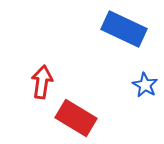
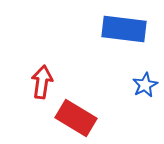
blue rectangle: rotated 18 degrees counterclockwise
blue star: rotated 15 degrees clockwise
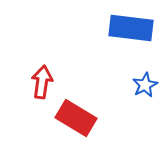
blue rectangle: moved 7 px right, 1 px up
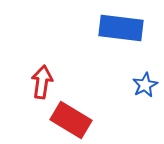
blue rectangle: moved 10 px left
red rectangle: moved 5 px left, 2 px down
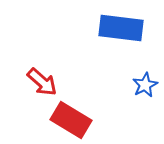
red arrow: rotated 124 degrees clockwise
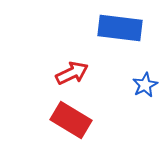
blue rectangle: moved 1 px left
red arrow: moved 30 px right, 9 px up; rotated 68 degrees counterclockwise
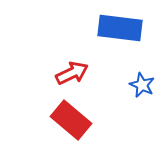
blue star: moved 3 px left; rotated 20 degrees counterclockwise
red rectangle: rotated 9 degrees clockwise
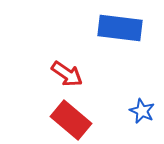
red arrow: moved 5 px left, 1 px down; rotated 60 degrees clockwise
blue star: moved 26 px down
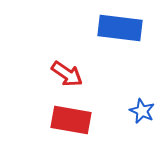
red rectangle: rotated 30 degrees counterclockwise
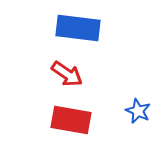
blue rectangle: moved 42 px left
blue star: moved 4 px left
